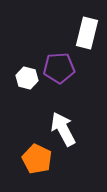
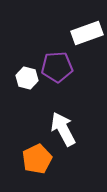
white rectangle: rotated 56 degrees clockwise
purple pentagon: moved 2 px left, 1 px up
orange pentagon: rotated 20 degrees clockwise
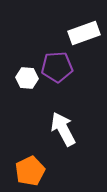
white rectangle: moved 3 px left
white hexagon: rotated 10 degrees counterclockwise
orange pentagon: moved 7 px left, 12 px down
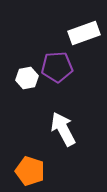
white hexagon: rotated 15 degrees counterclockwise
orange pentagon: rotated 28 degrees counterclockwise
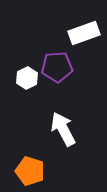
white hexagon: rotated 15 degrees counterclockwise
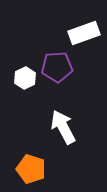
white hexagon: moved 2 px left
white arrow: moved 2 px up
orange pentagon: moved 1 px right, 2 px up
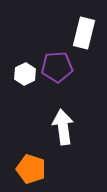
white rectangle: rotated 56 degrees counterclockwise
white hexagon: moved 4 px up
white arrow: rotated 20 degrees clockwise
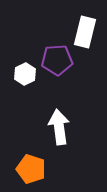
white rectangle: moved 1 px right, 1 px up
purple pentagon: moved 7 px up
white arrow: moved 4 px left
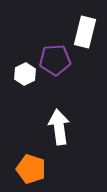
purple pentagon: moved 2 px left
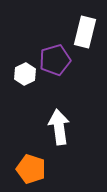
purple pentagon: rotated 12 degrees counterclockwise
